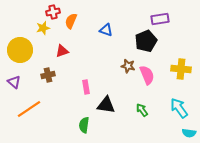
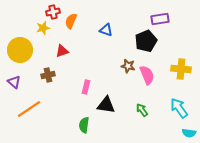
pink rectangle: rotated 24 degrees clockwise
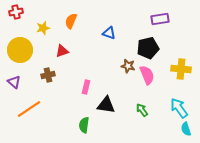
red cross: moved 37 px left
blue triangle: moved 3 px right, 3 px down
black pentagon: moved 2 px right, 7 px down; rotated 10 degrees clockwise
cyan semicircle: moved 3 px left, 4 px up; rotated 64 degrees clockwise
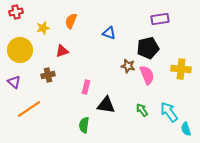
cyan arrow: moved 10 px left, 4 px down
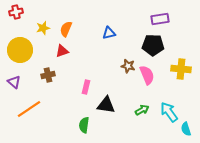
orange semicircle: moved 5 px left, 8 px down
blue triangle: rotated 32 degrees counterclockwise
black pentagon: moved 5 px right, 3 px up; rotated 15 degrees clockwise
green arrow: rotated 96 degrees clockwise
